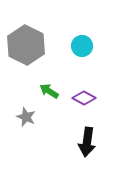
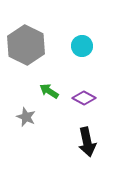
black arrow: rotated 20 degrees counterclockwise
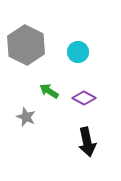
cyan circle: moved 4 px left, 6 px down
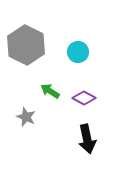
green arrow: moved 1 px right
black arrow: moved 3 px up
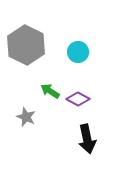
purple diamond: moved 6 px left, 1 px down
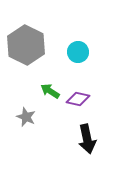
purple diamond: rotated 15 degrees counterclockwise
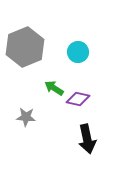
gray hexagon: moved 1 px left, 2 px down; rotated 12 degrees clockwise
green arrow: moved 4 px right, 3 px up
gray star: rotated 18 degrees counterclockwise
